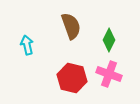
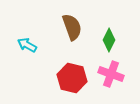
brown semicircle: moved 1 px right, 1 px down
cyan arrow: rotated 48 degrees counterclockwise
pink cross: moved 2 px right
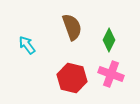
cyan arrow: rotated 24 degrees clockwise
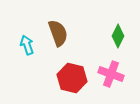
brown semicircle: moved 14 px left, 6 px down
green diamond: moved 9 px right, 4 px up
cyan arrow: rotated 18 degrees clockwise
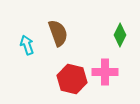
green diamond: moved 2 px right, 1 px up
pink cross: moved 6 px left, 2 px up; rotated 20 degrees counterclockwise
red hexagon: moved 1 px down
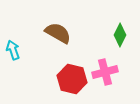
brown semicircle: rotated 40 degrees counterclockwise
cyan arrow: moved 14 px left, 5 px down
pink cross: rotated 15 degrees counterclockwise
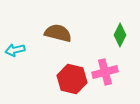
brown semicircle: rotated 16 degrees counterclockwise
cyan arrow: moved 2 px right; rotated 84 degrees counterclockwise
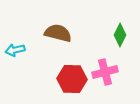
red hexagon: rotated 12 degrees counterclockwise
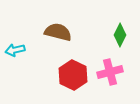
brown semicircle: moved 1 px up
pink cross: moved 5 px right
red hexagon: moved 1 px right, 4 px up; rotated 24 degrees clockwise
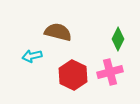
green diamond: moved 2 px left, 4 px down
cyan arrow: moved 17 px right, 6 px down
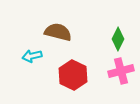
pink cross: moved 11 px right, 1 px up
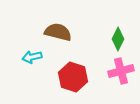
cyan arrow: moved 1 px down
red hexagon: moved 2 px down; rotated 8 degrees counterclockwise
